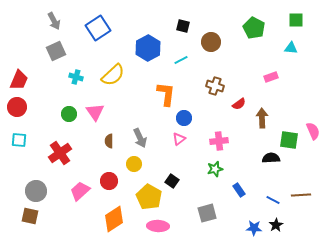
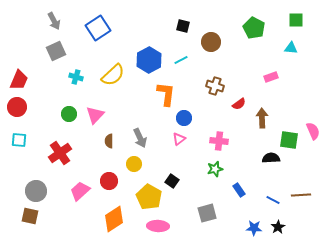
blue hexagon at (148, 48): moved 1 px right, 12 px down
pink triangle at (95, 112): moved 3 px down; rotated 18 degrees clockwise
pink cross at (219, 141): rotated 12 degrees clockwise
black star at (276, 225): moved 2 px right, 2 px down
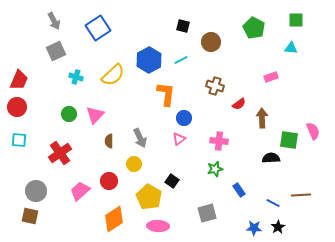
blue line at (273, 200): moved 3 px down
